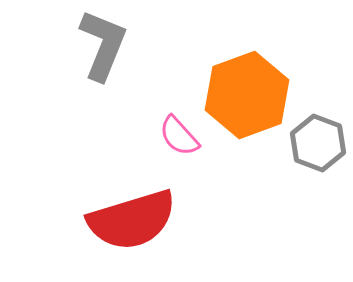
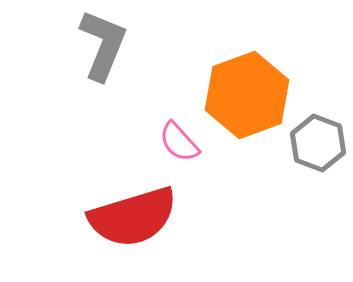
pink semicircle: moved 6 px down
red semicircle: moved 1 px right, 3 px up
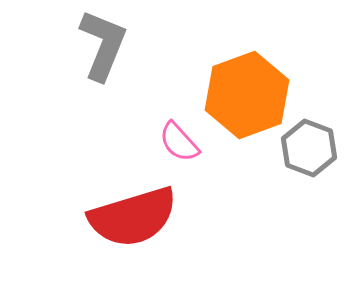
gray hexagon: moved 9 px left, 5 px down
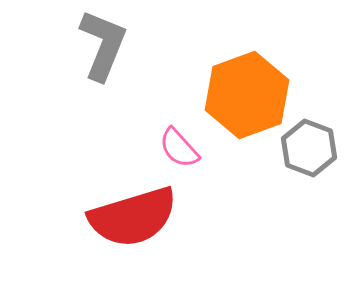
pink semicircle: moved 6 px down
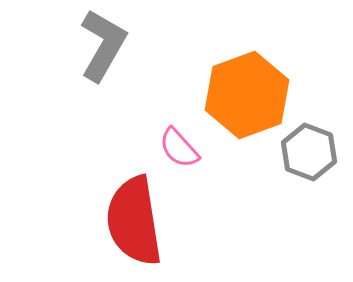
gray L-shape: rotated 8 degrees clockwise
gray hexagon: moved 4 px down
red semicircle: moved 1 px right, 4 px down; rotated 98 degrees clockwise
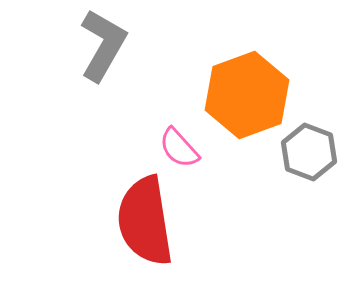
red semicircle: moved 11 px right
